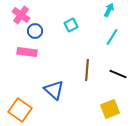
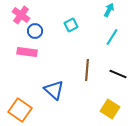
yellow square: rotated 36 degrees counterclockwise
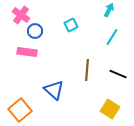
orange square: rotated 15 degrees clockwise
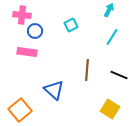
pink cross: moved 1 px right; rotated 30 degrees counterclockwise
black line: moved 1 px right, 1 px down
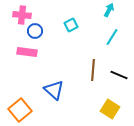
brown line: moved 6 px right
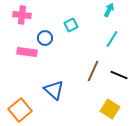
blue circle: moved 10 px right, 7 px down
cyan line: moved 2 px down
brown line: moved 1 px down; rotated 20 degrees clockwise
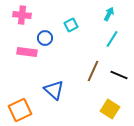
cyan arrow: moved 4 px down
orange square: rotated 15 degrees clockwise
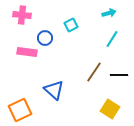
cyan arrow: moved 1 px up; rotated 48 degrees clockwise
brown line: moved 1 px right, 1 px down; rotated 10 degrees clockwise
black line: rotated 24 degrees counterclockwise
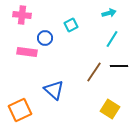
black line: moved 9 px up
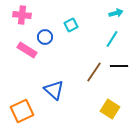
cyan arrow: moved 7 px right
blue circle: moved 1 px up
pink rectangle: moved 2 px up; rotated 24 degrees clockwise
orange square: moved 2 px right, 1 px down
